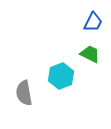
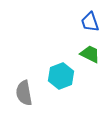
blue trapezoid: moved 3 px left; rotated 135 degrees clockwise
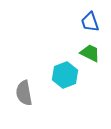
green trapezoid: moved 1 px up
cyan hexagon: moved 4 px right, 1 px up
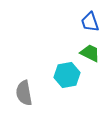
cyan hexagon: moved 2 px right; rotated 10 degrees clockwise
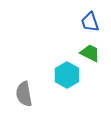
cyan hexagon: rotated 20 degrees counterclockwise
gray semicircle: moved 1 px down
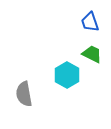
green trapezoid: moved 2 px right, 1 px down
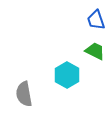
blue trapezoid: moved 6 px right, 2 px up
green trapezoid: moved 3 px right, 3 px up
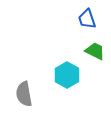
blue trapezoid: moved 9 px left, 1 px up
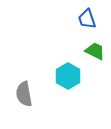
cyan hexagon: moved 1 px right, 1 px down
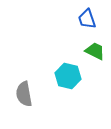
cyan hexagon: rotated 15 degrees counterclockwise
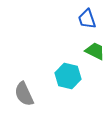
gray semicircle: rotated 15 degrees counterclockwise
